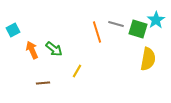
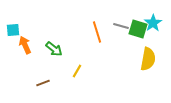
cyan star: moved 3 px left, 3 px down
gray line: moved 5 px right, 2 px down
cyan square: rotated 24 degrees clockwise
orange arrow: moved 7 px left, 5 px up
brown line: rotated 16 degrees counterclockwise
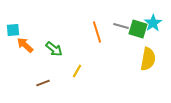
orange arrow: rotated 24 degrees counterclockwise
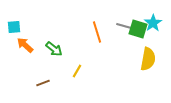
gray line: moved 3 px right
cyan square: moved 1 px right, 3 px up
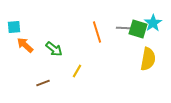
gray line: moved 2 px down; rotated 14 degrees counterclockwise
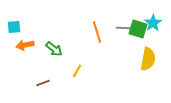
orange arrow: rotated 54 degrees counterclockwise
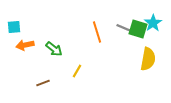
gray line: rotated 21 degrees clockwise
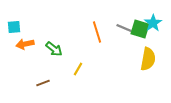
green square: moved 2 px right
orange arrow: moved 1 px up
yellow line: moved 1 px right, 2 px up
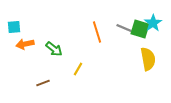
yellow semicircle: rotated 20 degrees counterclockwise
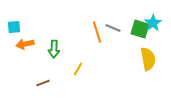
gray line: moved 11 px left
green arrow: rotated 54 degrees clockwise
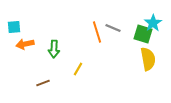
green square: moved 3 px right, 5 px down
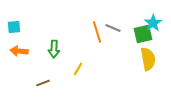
green square: rotated 30 degrees counterclockwise
orange arrow: moved 6 px left, 7 px down; rotated 18 degrees clockwise
